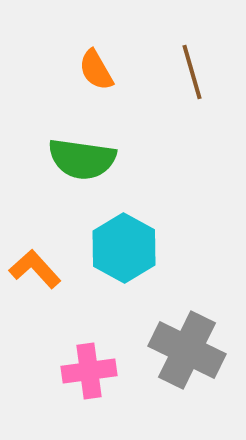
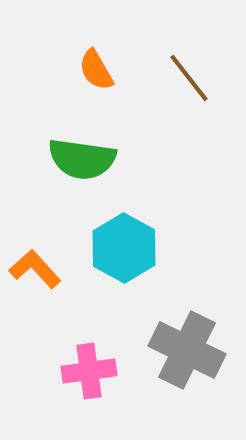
brown line: moved 3 px left, 6 px down; rotated 22 degrees counterclockwise
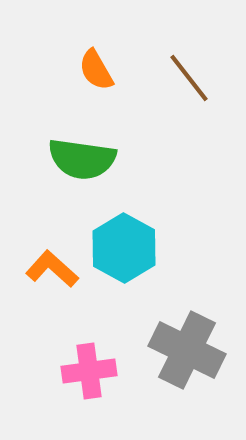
orange L-shape: moved 17 px right; rotated 6 degrees counterclockwise
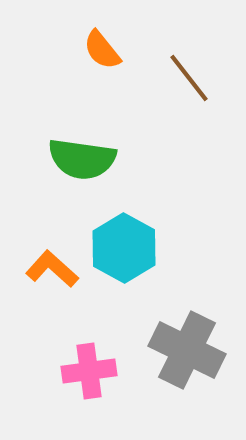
orange semicircle: moved 6 px right, 20 px up; rotated 9 degrees counterclockwise
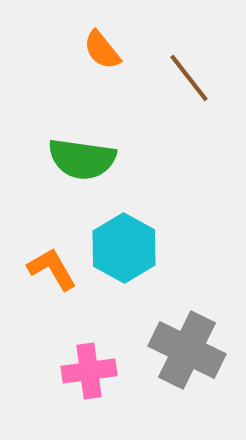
orange L-shape: rotated 18 degrees clockwise
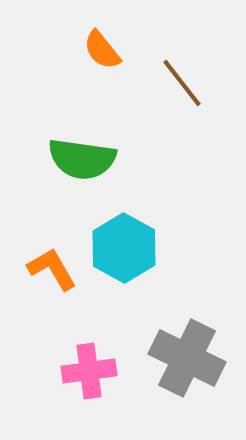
brown line: moved 7 px left, 5 px down
gray cross: moved 8 px down
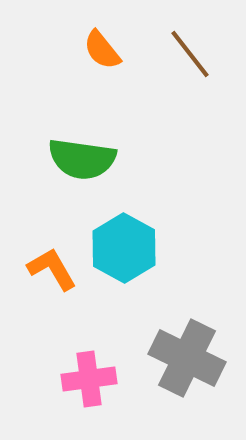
brown line: moved 8 px right, 29 px up
pink cross: moved 8 px down
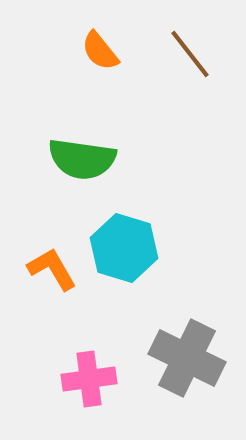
orange semicircle: moved 2 px left, 1 px down
cyan hexagon: rotated 12 degrees counterclockwise
